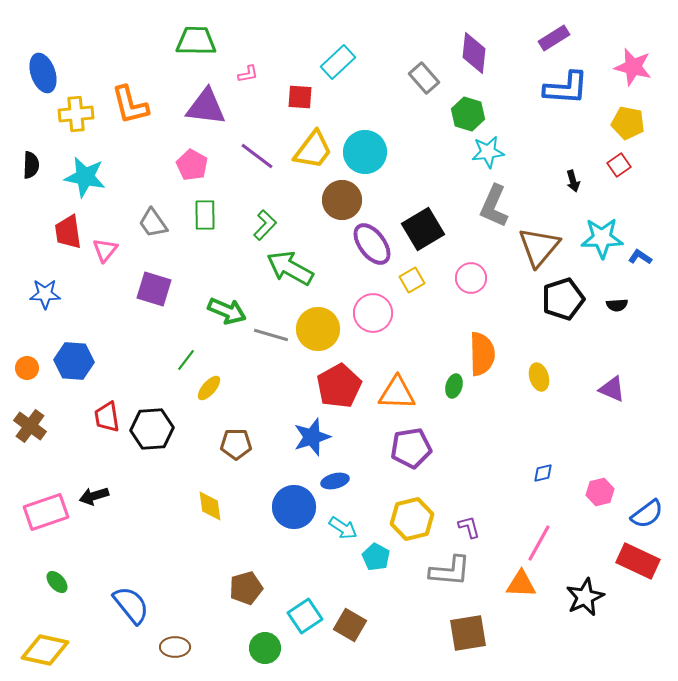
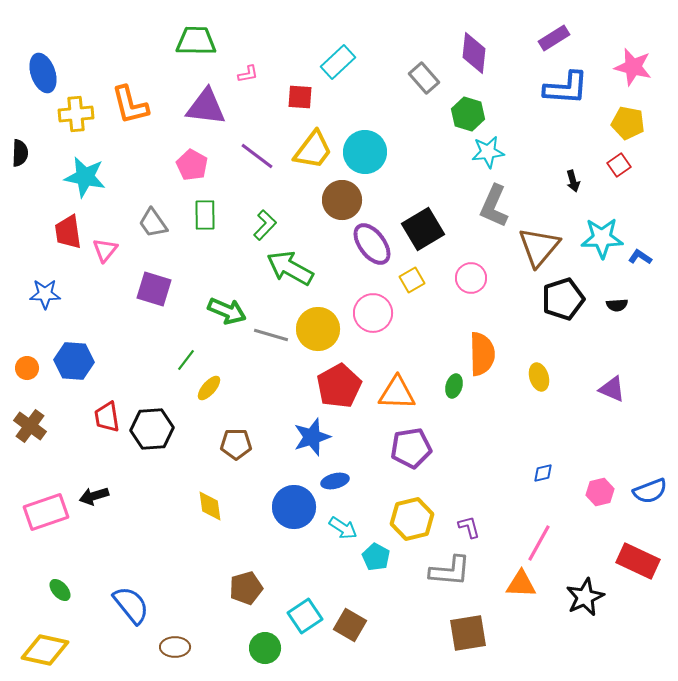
black semicircle at (31, 165): moved 11 px left, 12 px up
blue semicircle at (647, 514): moved 3 px right, 23 px up; rotated 16 degrees clockwise
green ellipse at (57, 582): moved 3 px right, 8 px down
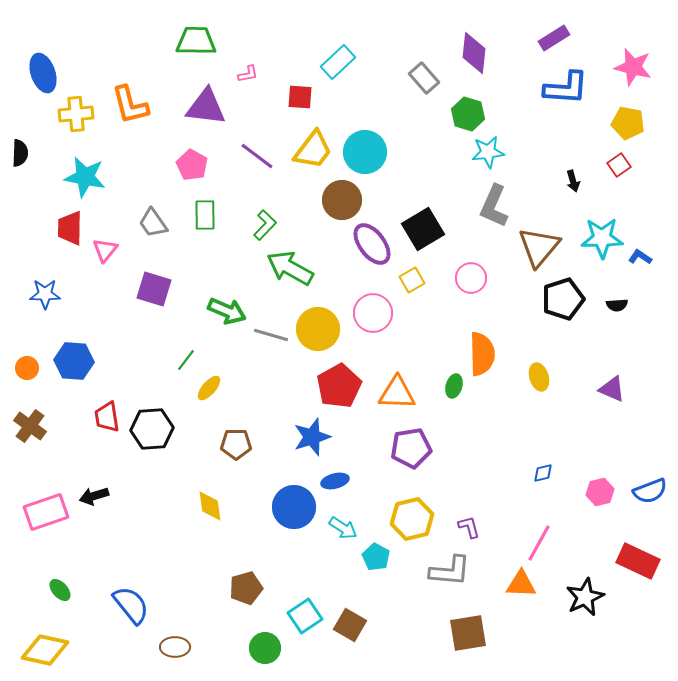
red trapezoid at (68, 232): moved 2 px right, 4 px up; rotated 9 degrees clockwise
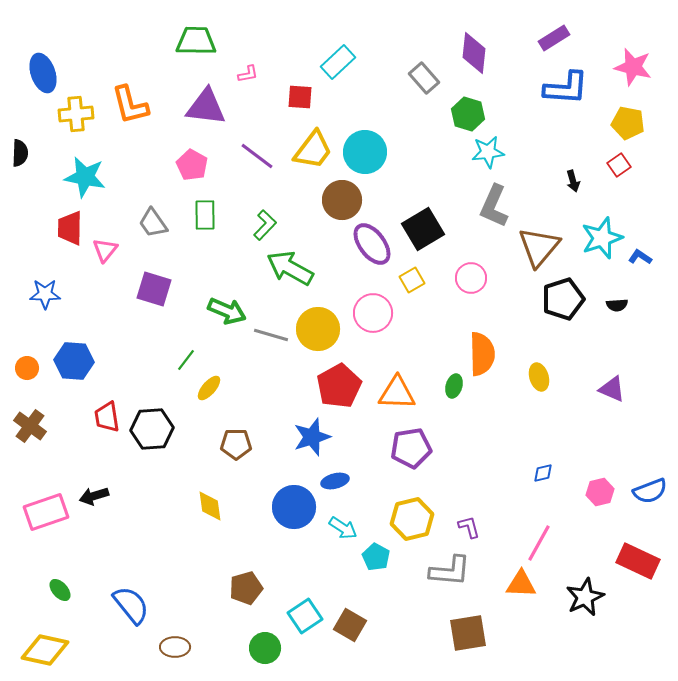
cyan star at (602, 238): rotated 18 degrees counterclockwise
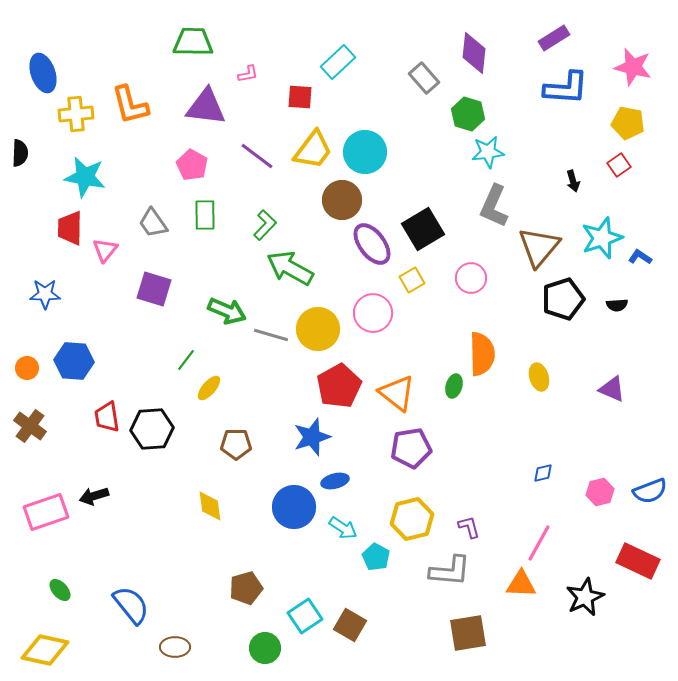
green trapezoid at (196, 41): moved 3 px left, 1 px down
orange triangle at (397, 393): rotated 36 degrees clockwise
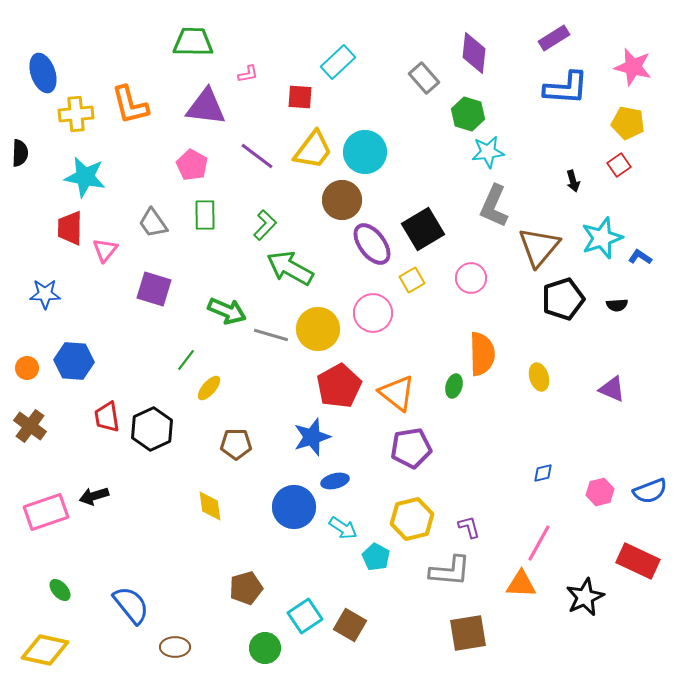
black hexagon at (152, 429): rotated 21 degrees counterclockwise
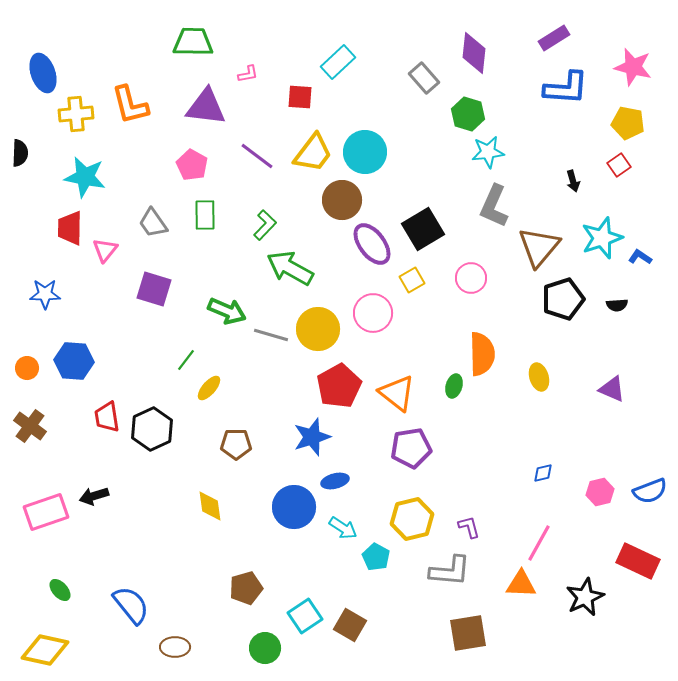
yellow trapezoid at (313, 150): moved 3 px down
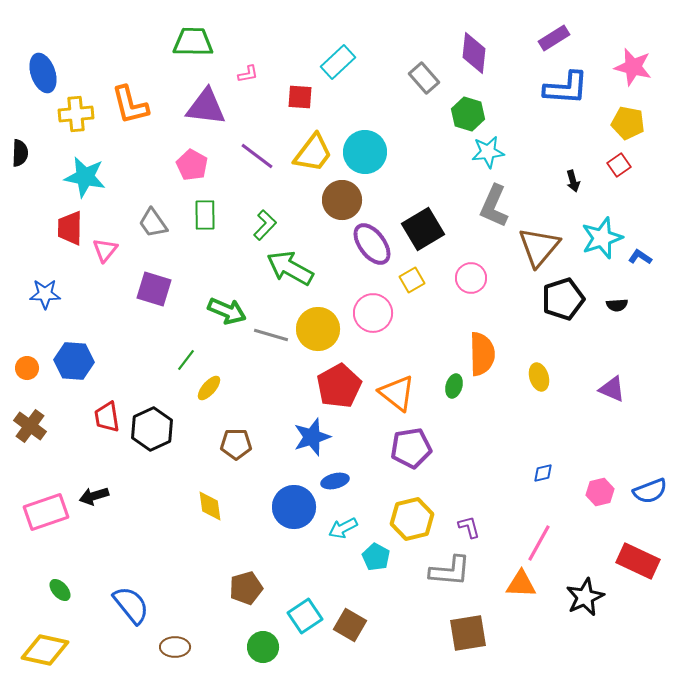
cyan arrow at (343, 528): rotated 120 degrees clockwise
green circle at (265, 648): moved 2 px left, 1 px up
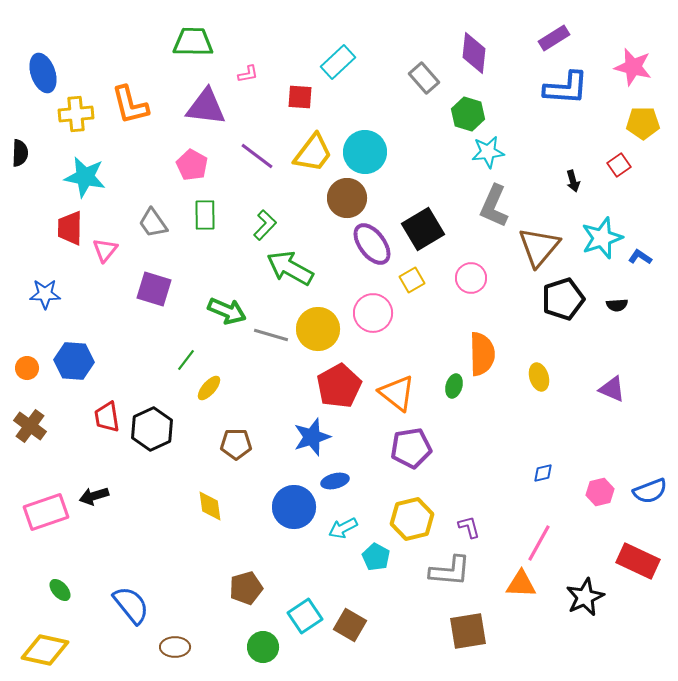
yellow pentagon at (628, 123): moved 15 px right; rotated 12 degrees counterclockwise
brown circle at (342, 200): moved 5 px right, 2 px up
brown square at (468, 633): moved 2 px up
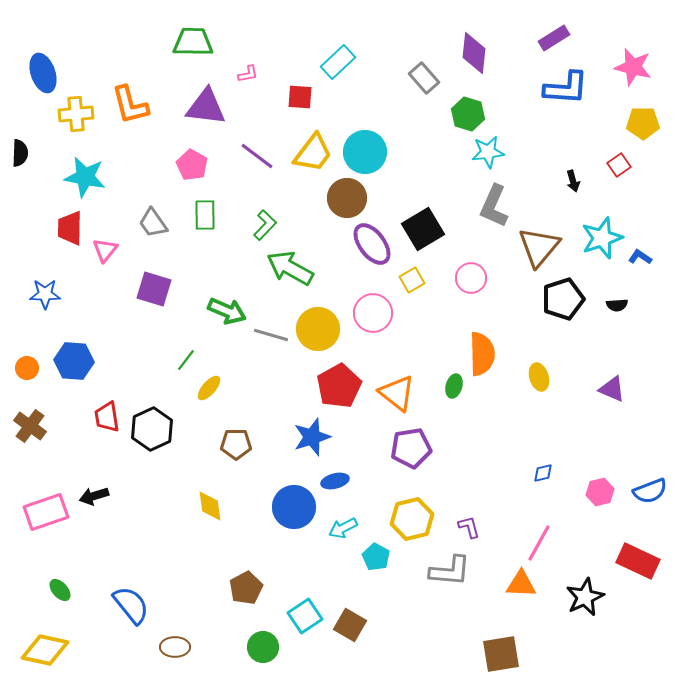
brown pentagon at (246, 588): rotated 12 degrees counterclockwise
brown square at (468, 631): moved 33 px right, 23 px down
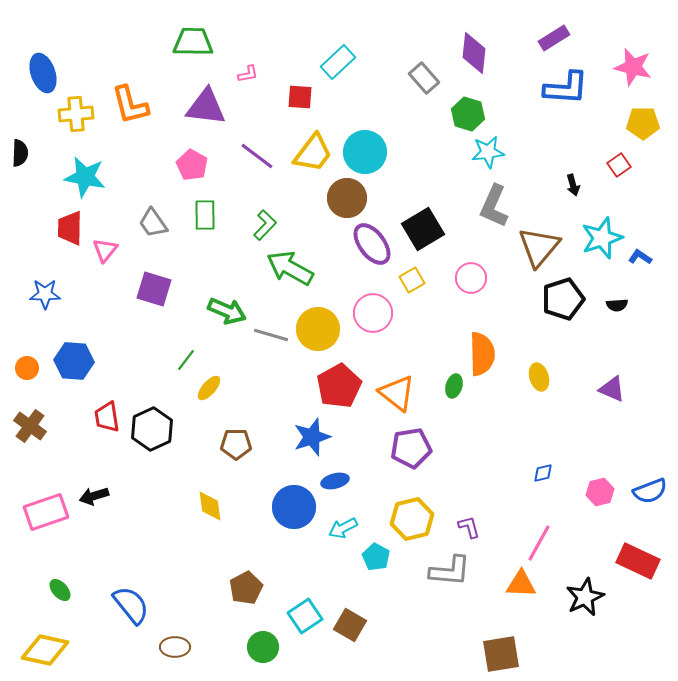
black arrow at (573, 181): moved 4 px down
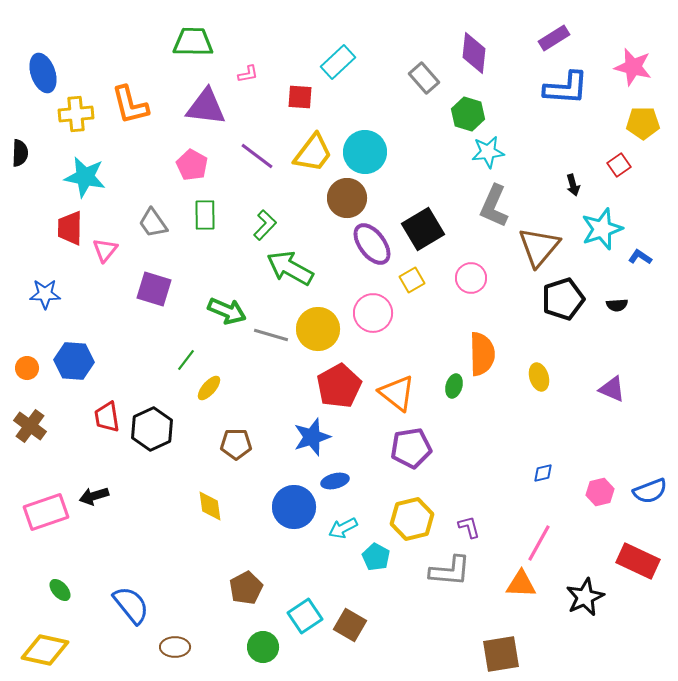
cyan star at (602, 238): moved 9 px up
